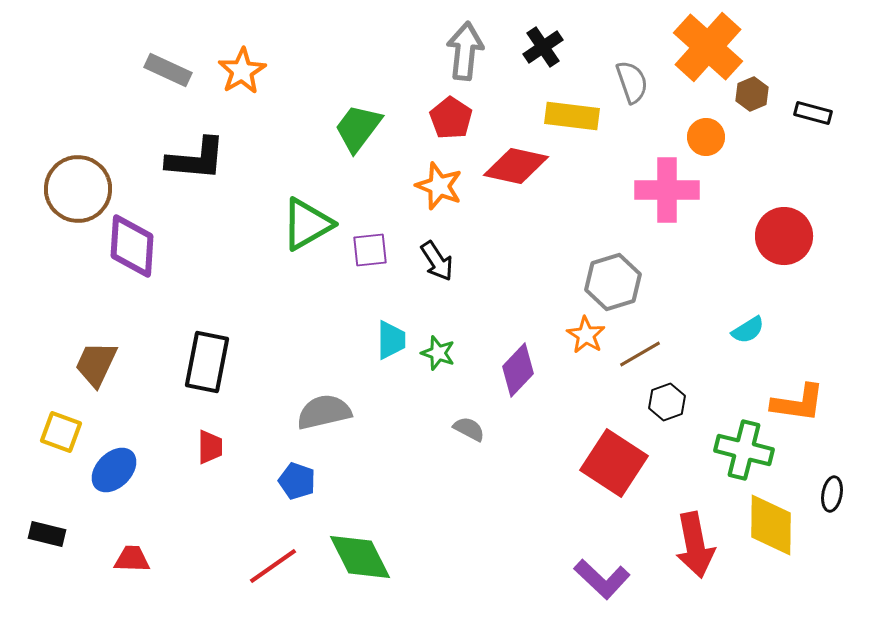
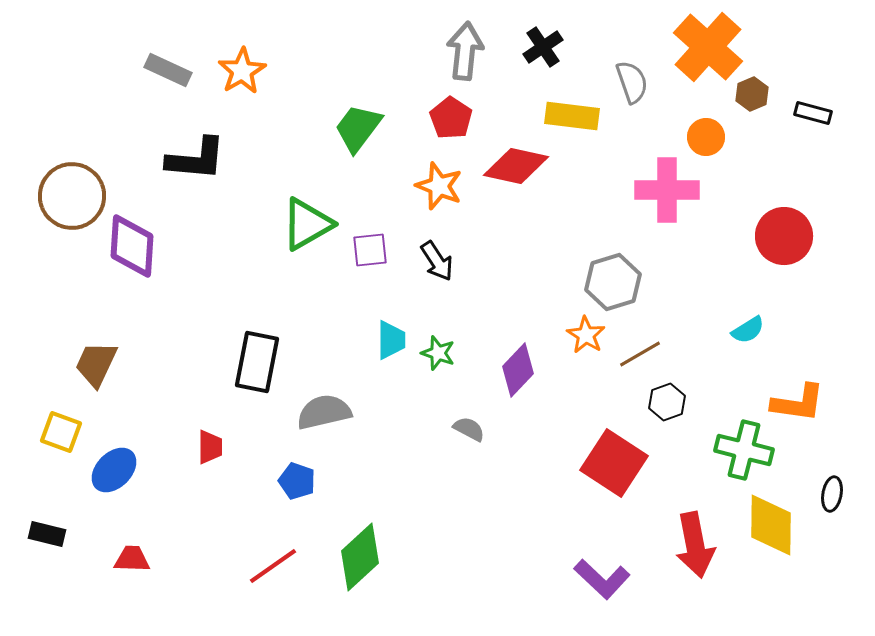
brown circle at (78, 189): moved 6 px left, 7 px down
black rectangle at (207, 362): moved 50 px right
green diamond at (360, 557): rotated 74 degrees clockwise
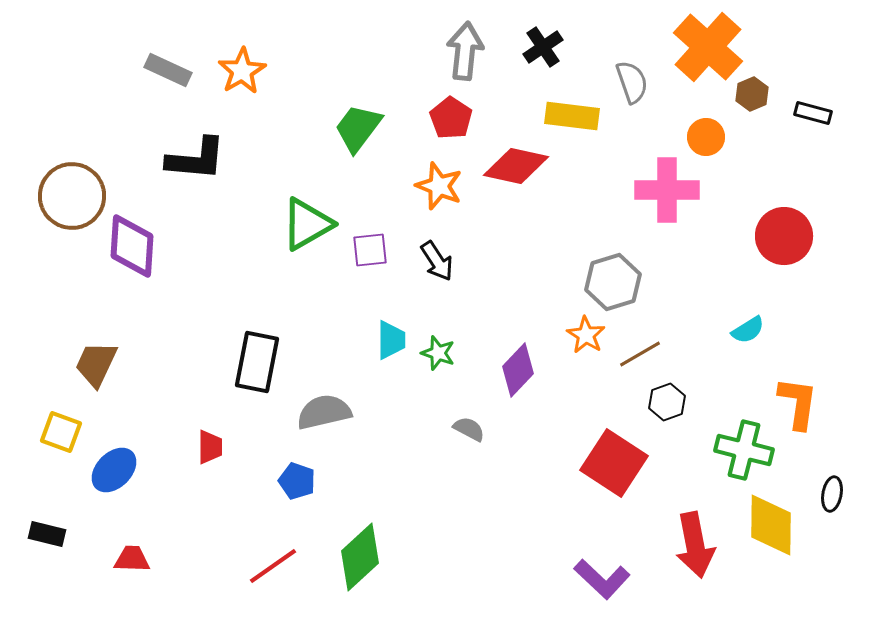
orange L-shape at (798, 403): rotated 90 degrees counterclockwise
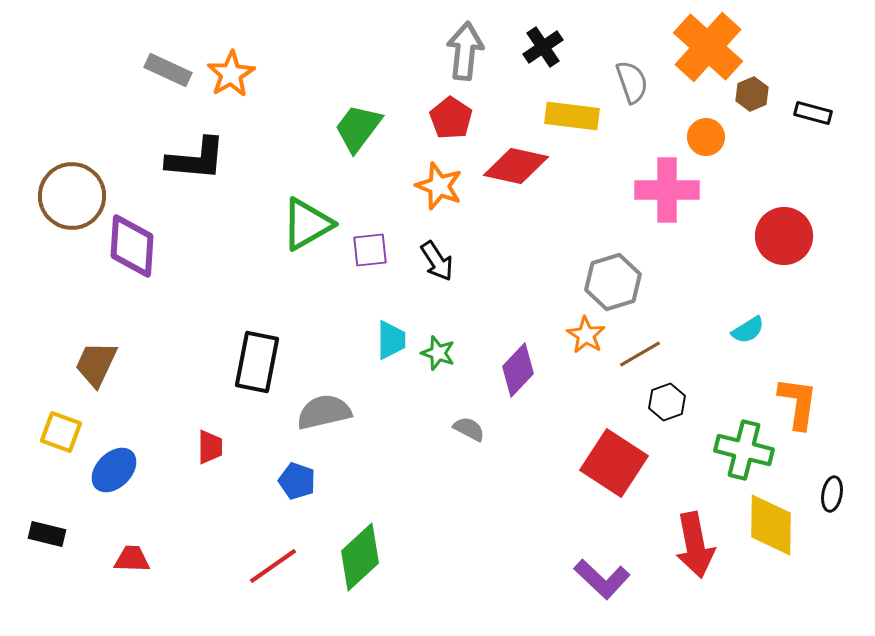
orange star at (242, 71): moved 11 px left, 3 px down
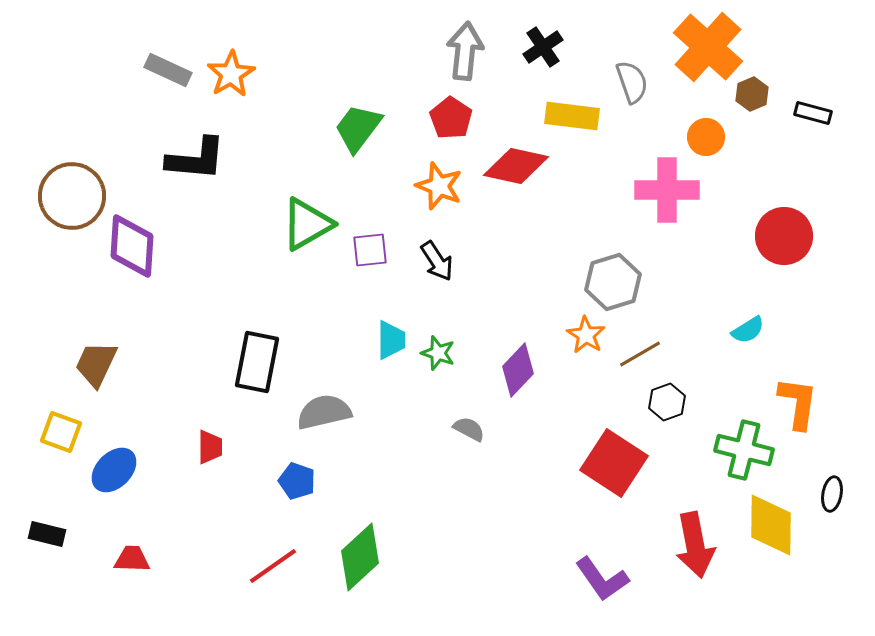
purple L-shape at (602, 579): rotated 12 degrees clockwise
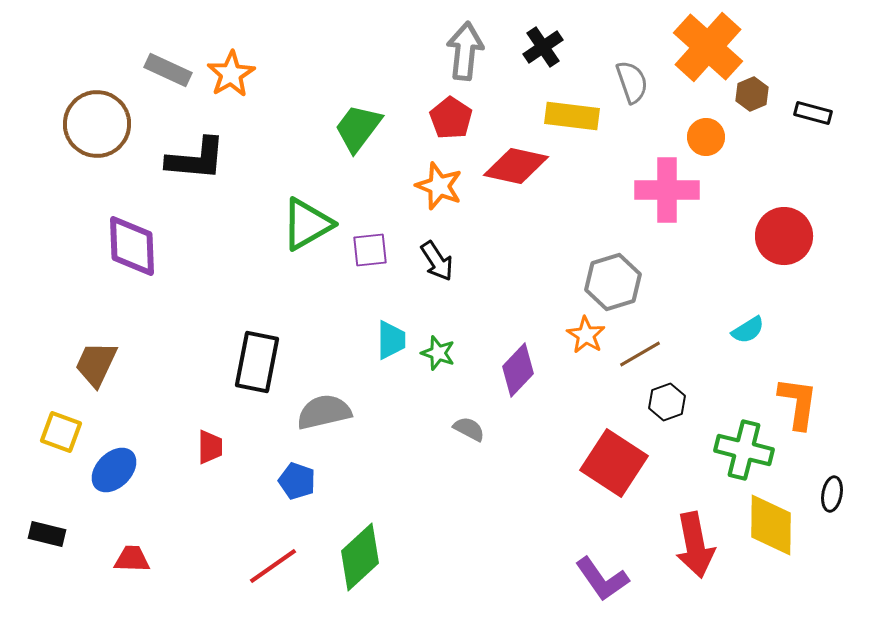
brown circle at (72, 196): moved 25 px right, 72 px up
purple diamond at (132, 246): rotated 6 degrees counterclockwise
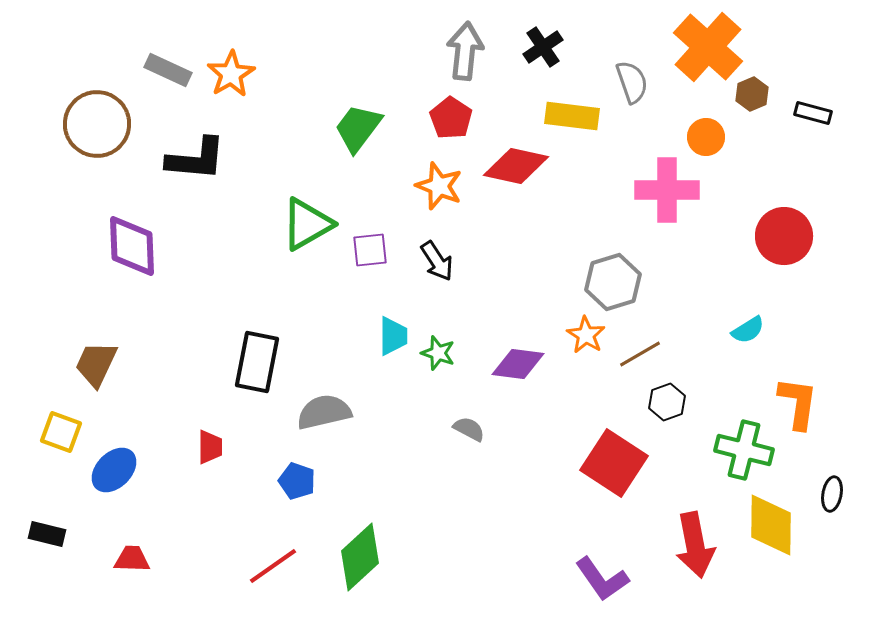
cyan trapezoid at (391, 340): moved 2 px right, 4 px up
purple diamond at (518, 370): moved 6 px up; rotated 54 degrees clockwise
